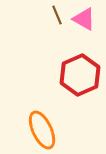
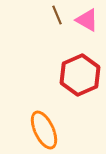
pink triangle: moved 3 px right, 1 px down
orange ellipse: moved 2 px right
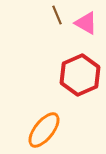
pink triangle: moved 1 px left, 3 px down
orange ellipse: rotated 63 degrees clockwise
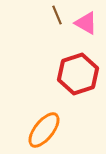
red hexagon: moved 2 px left, 1 px up; rotated 6 degrees clockwise
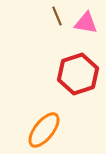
brown line: moved 1 px down
pink triangle: rotated 20 degrees counterclockwise
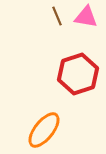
pink triangle: moved 6 px up
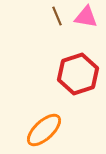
orange ellipse: rotated 9 degrees clockwise
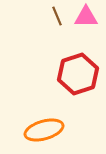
pink triangle: rotated 10 degrees counterclockwise
orange ellipse: rotated 27 degrees clockwise
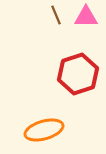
brown line: moved 1 px left, 1 px up
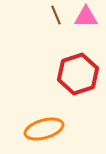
orange ellipse: moved 1 px up
